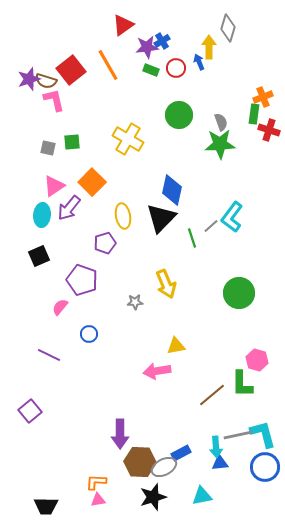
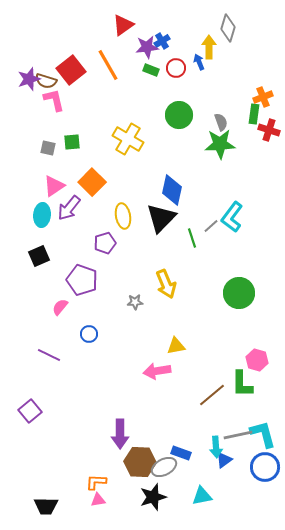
blue rectangle at (181, 453): rotated 48 degrees clockwise
blue triangle at (220, 463): moved 4 px right, 3 px up; rotated 30 degrees counterclockwise
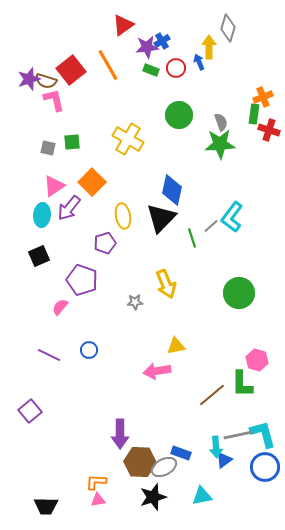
blue circle at (89, 334): moved 16 px down
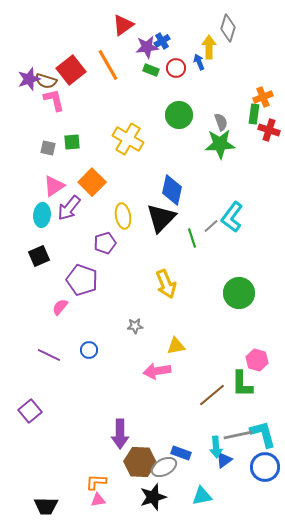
gray star at (135, 302): moved 24 px down
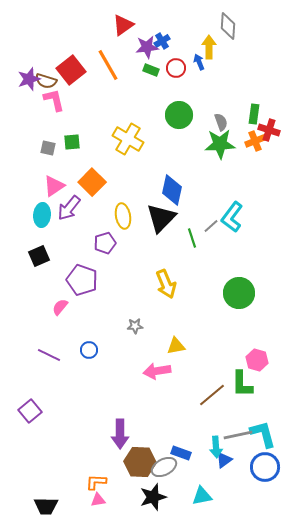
gray diamond at (228, 28): moved 2 px up; rotated 12 degrees counterclockwise
orange cross at (263, 97): moved 8 px left, 44 px down
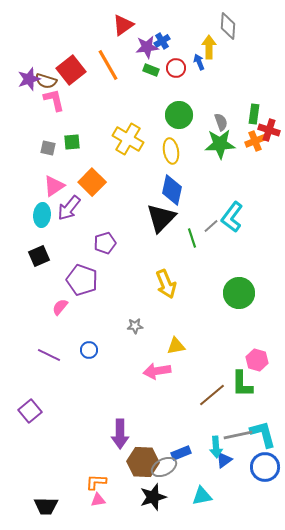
yellow ellipse at (123, 216): moved 48 px right, 65 px up
blue rectangle at (181, 453): rotated 42 degrees counterclockwise
brown hexagon at (140, 462): moved 3 px right
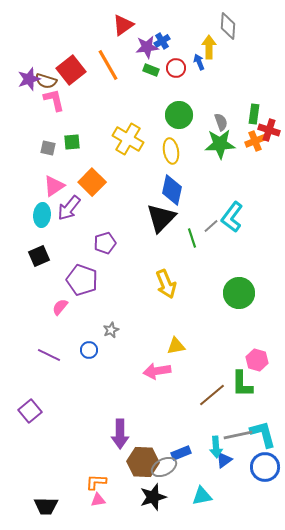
gray star at (135, 326): moved 24 px left, 4 px down; rotated 21 degrees counterclockwise
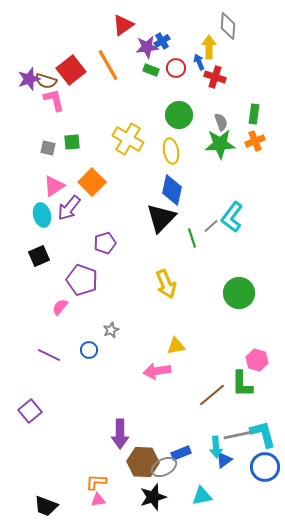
red cross at (269, 130): moved 54 px left, 53 px up
cyan ellipse at (42, 215): rotated 20 degrees counterclockwise
black trapezoid at (46, 506): rotated 20 degrees clockwise
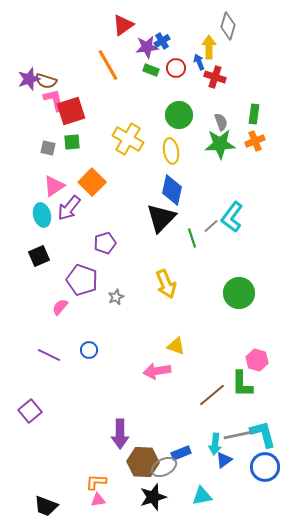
gray diamond at (228, 26): rotated 12 degrees clockwise
red square at (71, 70): moved 41 px down; rotated 20 degrees clockwise
gray star at (111, 330): moved 5 px right, 33 px up
yellow triangle at (176, 346): rotated 30 degrees clockwise
cyan arrow at (216, 447): moved 1 px left, 3 px up; rotated 10 degrees clockwise
